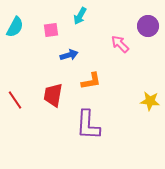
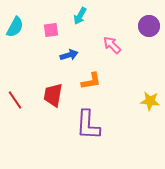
purple circle: moved 1 px right
pink arrow: moved 8 px left, 1 px down
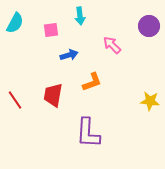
cyan arrow: rotated 36 degrees counterclockwise
cyan semicircle: moved 4 px up
orange L-shape: moved 1 px right, 1 px down; rotated 10 degrees counterclockwise
purple L-shape: moved 8 px down
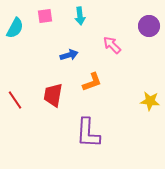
cyan semicircle: moved 5 px down
pink square: moved 6 px left, 14 px up
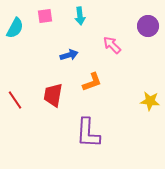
purple circle: moved 1 px left
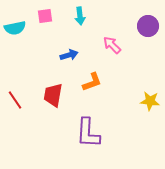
cyan semicircle: rotated 50 degrees clockwise
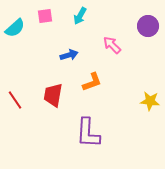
cyan arrow: rotated 36 degrees clockwise
cyan semicircle: rotated 30 degrees counterclockwise
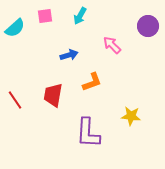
yellow star: moved 19 px left, 15 px down
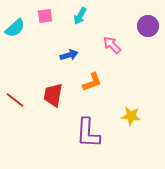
red line: rotated 18 degrees counterclockwise
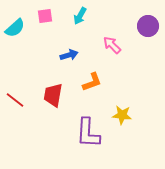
yellow star: moved 9 px left, 1 px up
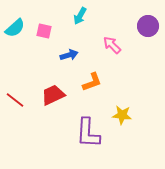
pink square: moved 1 px left, 15 px down; rotated 21 degrees clockwise
red trapezoid: rotated 55 degrees clockwise
